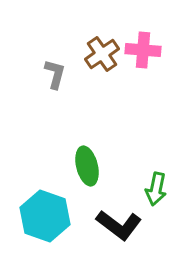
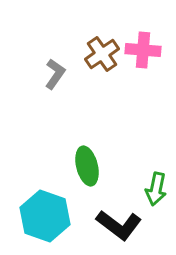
gray L-shape: rotated 20 degrees clockwise
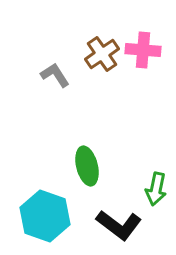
gray L-shape: moved 1 px down; rotated 68 degrees counterclockwise
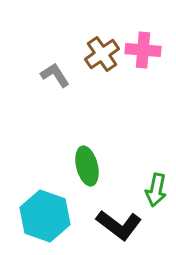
green arrow: moved 1 px down
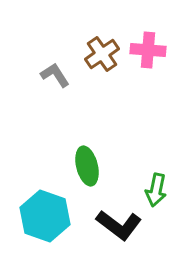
pink cross: moved 5 px right
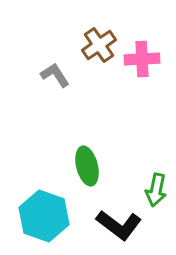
pink cross: moved 6 px left, 9 px down; rotated 8 degrees counterclockwise
brown cross: moved 3 px left, 9 px up
cyan hexagon: moved 1 px left
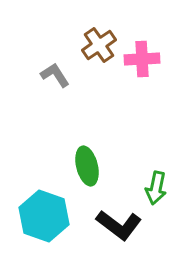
green arrow: moved 2 px up
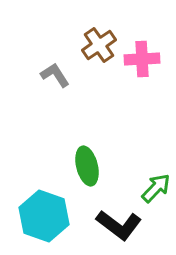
green arrow: rotated 148 degrees counterclockwise
